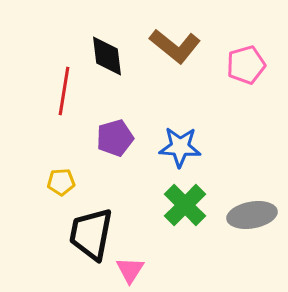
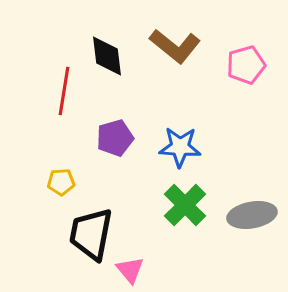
pink triangle: rotated 12 degrees counterclockwise
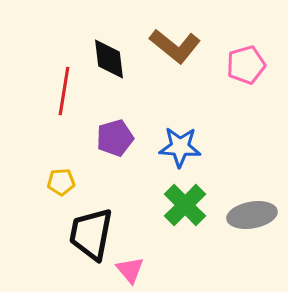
black diamond: moved 2 px right, 3 px down
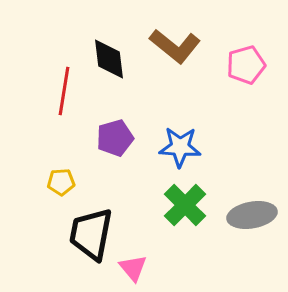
pink triangle: moved 3 px right, 2 px up
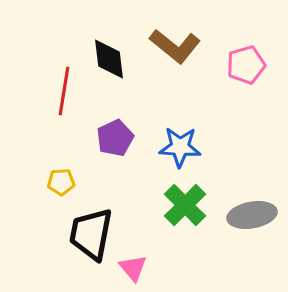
purple pentagon: rotated 9 degrees counterclockwise
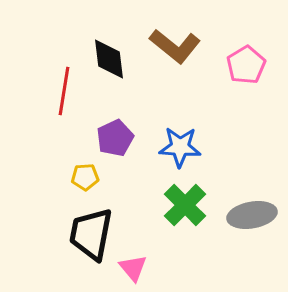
pink pentagon: rotated 15 degrees counterclockwise
yellow pentagon: moved 24 px right, 5 px up
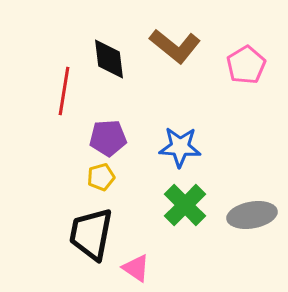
purple pentagon: moved 7 px left; rotated 21 degrees clockwise
yellow pentagon: moved 16 px right; rotated 12 degrees counterclockwise
pink triangle: moved 3 px right; rotated 16 degrees counterclockwise
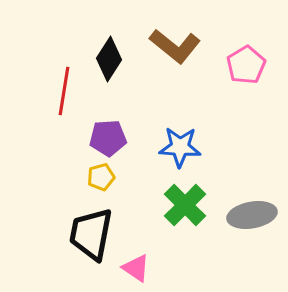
black diamond: rotated 39 degrees clockwise
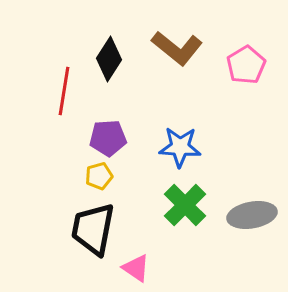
brown L-shape: moved 2 px right, 2 px down
yellow pentagon: moved 2 px left, 1 px up
black trapezoid: moved 2 px right, 5 px up
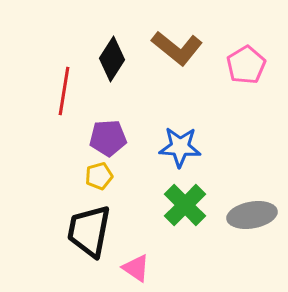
black diamond: moved 3 px right
black trapezoid: moved 4 px left, 2 px down
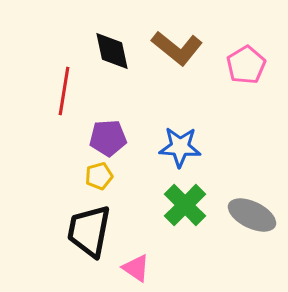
black diamond: moved 8 px up; rotated 45 degrees counterclockwise
gray ellipse: rotated 36 degrees clockwise
